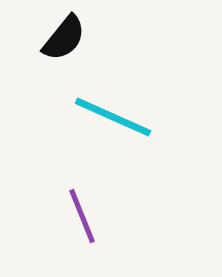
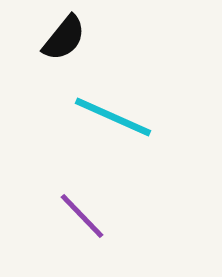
purple line: rotated 22 degrees counterclockwise
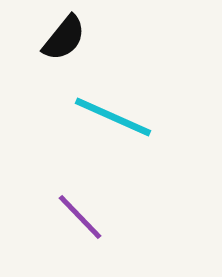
purple line: moved 2 px left, 1 px down
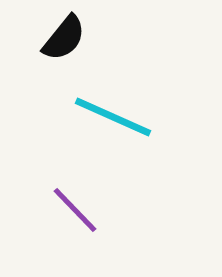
purple line: moved 5 px left, 7 px up
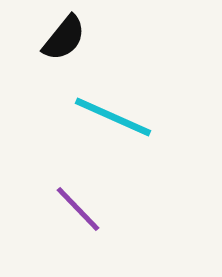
purple line: moved 3 px right, 1 px up
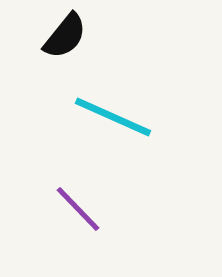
black semicircle: moved 1 px right, 2 px up
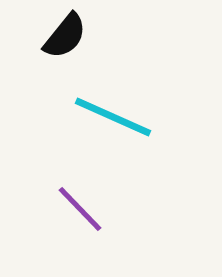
purple line: moved 2 px right
